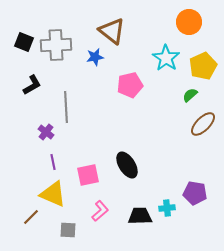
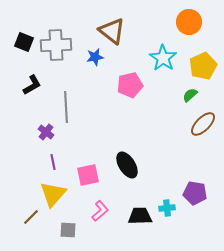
cyan star: moved 3 px left
yellow triangle: rotated 48 degrees clockwise
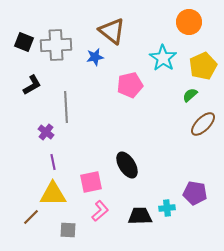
pink square: moved 3 px right, 7 px down
yellow triangle: rotated 48 degrees clockwise
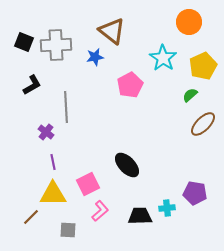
pink pentagon: rotated 15 degrees counterclockwise
black ellipse: rotated 12 degrees counterclockwise
pink square: moved 3 px left, 2 px down; rotated 15 degrees counterclockwise
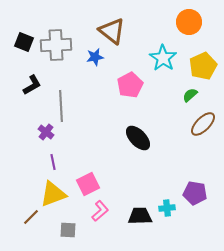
gray line: moved 5 px left, 1 px up
black ellipse: moved 11 px right, 27 px up
yellow triangle: rotated 20 degrees counterclockwise
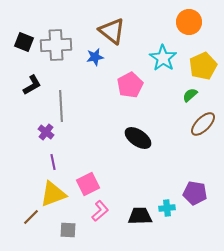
black ellipse: rotated 12 degrees counterclockwise
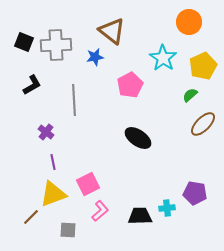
gray line: moved 13 px right, 6 px up
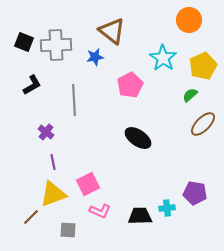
orange circle: moved 2 px up
pink L-shape: rotated 65 degrees clockwise
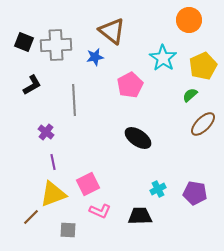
cyan cross: moved 9 px left, 19 px up; rotated 21 degrees counterclockwise
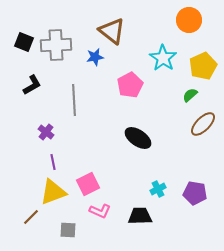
yellow triangle: moved 2 px up
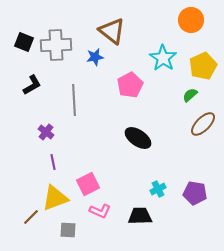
orange circle: moved 2 px right
yellow triangle: moved 2 px right, 6 px down
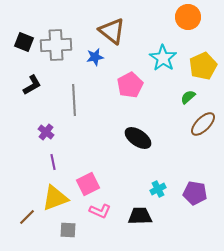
orange circle: moved 3 px left, 3 px up
green semicircle: moved 2 px left, 2 px down
brown line: moved 4 px left
